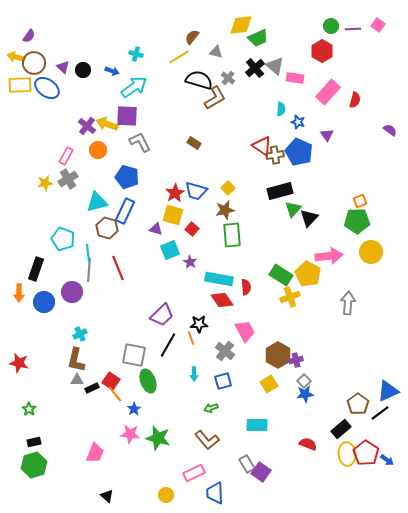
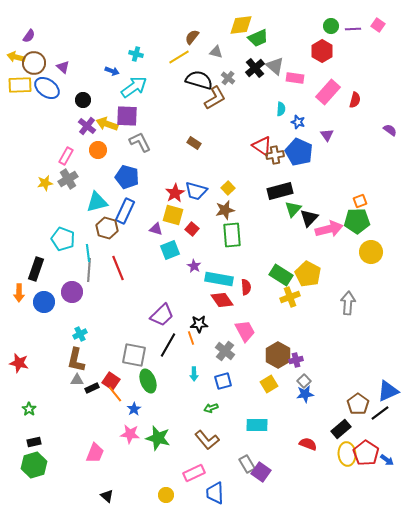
black circle at (83, 70): moved 30 px down
pink arrow at (329, 256): moved 27 px up; rotated 8 degrees counterclockwise
purple star at (190, 262): moved 4 px right, 4 px down
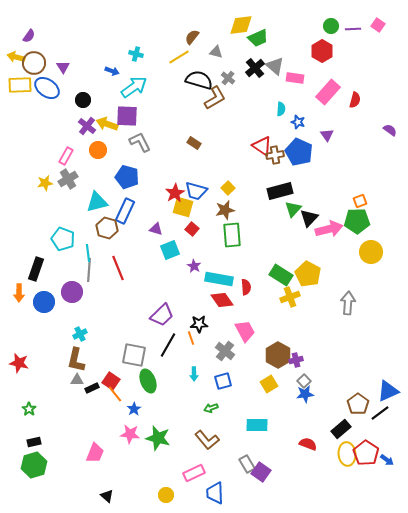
purple triangle at (63, 67): rotated 16 degrees clockwise
yellow square at (173, 215): moved 10 px right, 8 px up
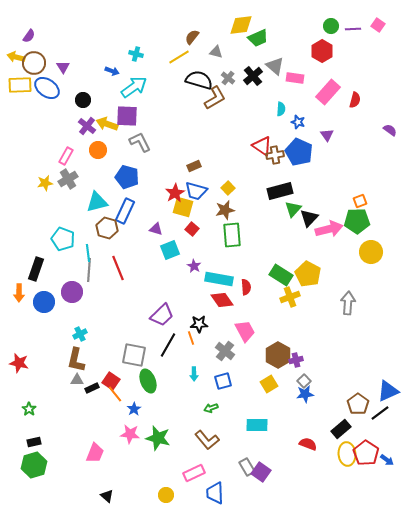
black cross at (255, 68): moved 2 px left, 8 px down
brown rectangle at (194, 143): moved 23 px down; rotated 56 degrees counterclockwise
gray rectangle at (247, 464): moved 3 px down
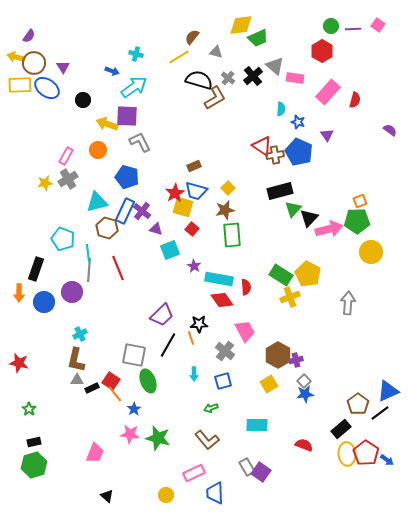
purple cross at (87, 126): moved 55 px right, 85 px down
red semicircle at (308, 444): moved 4 px left, 1 px down
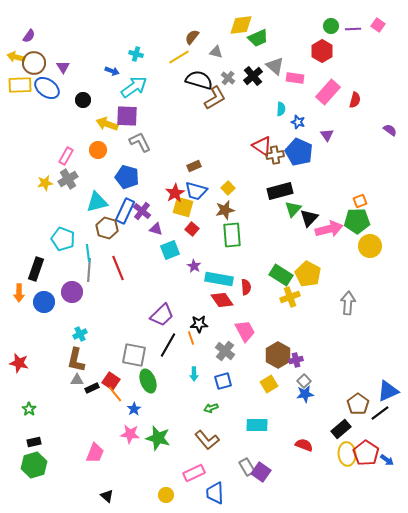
yellow circle at (371, 252): moved 1 px left, 6 px up
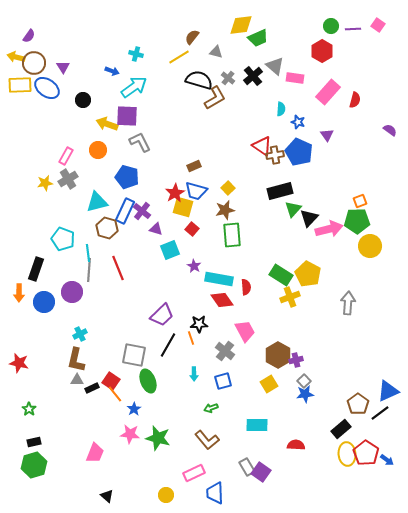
red semicircle at (304, 445): moved 8 px left; rotated 18 degrees counterclockwise
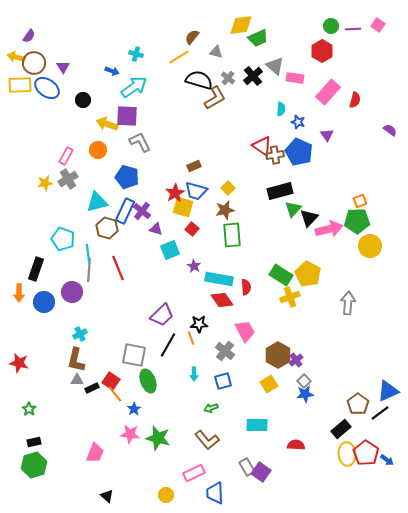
purple cross at (296, 360): rotated 24 degrees counterclockwise
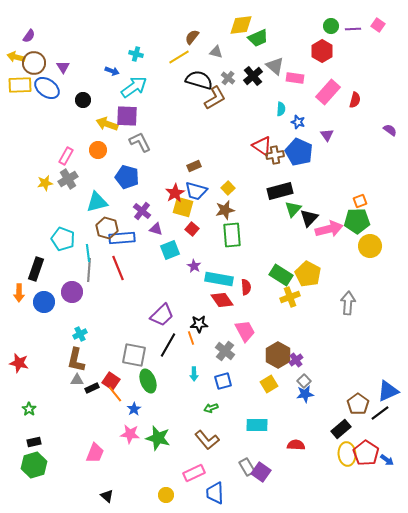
blue rectangle at (125, 211): moved 3 px left, 27 px down; rotated 60 degrees clockwise
